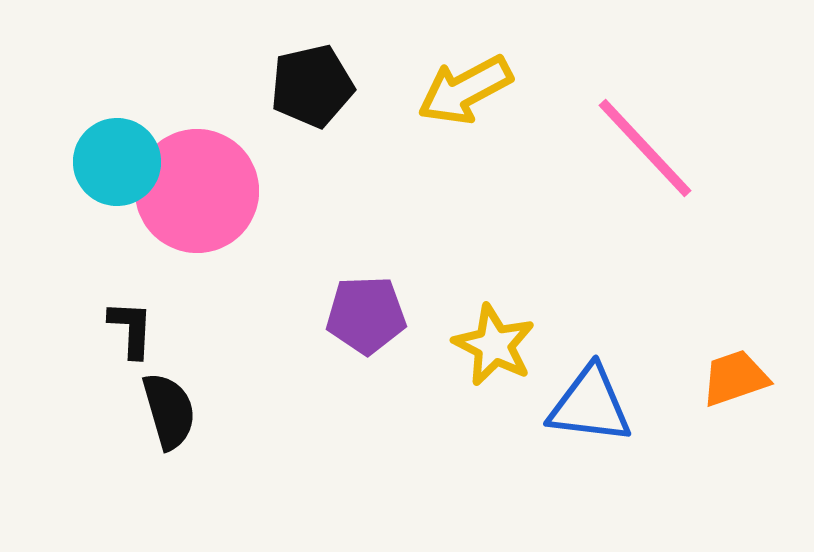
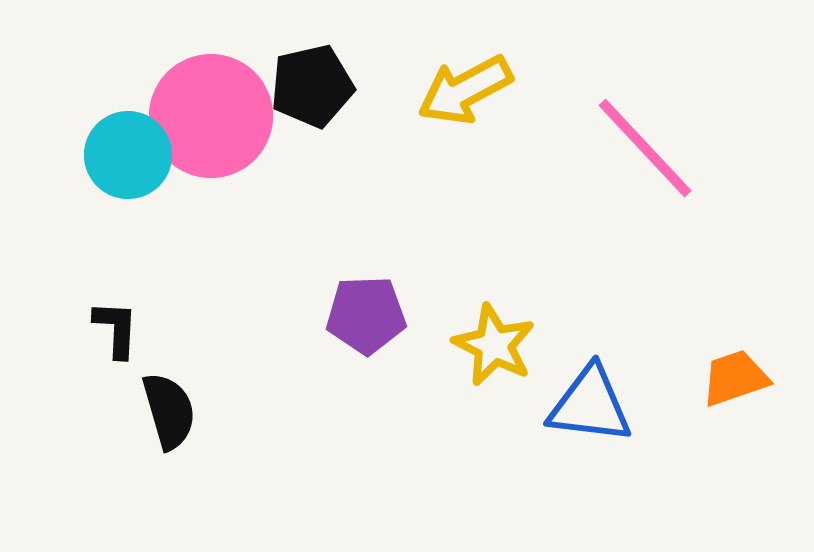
cyan circle: moved 11 px right, 7 px up
pink circle: moved 14 px right, 75 px up
black L-shape: moved 15 px left
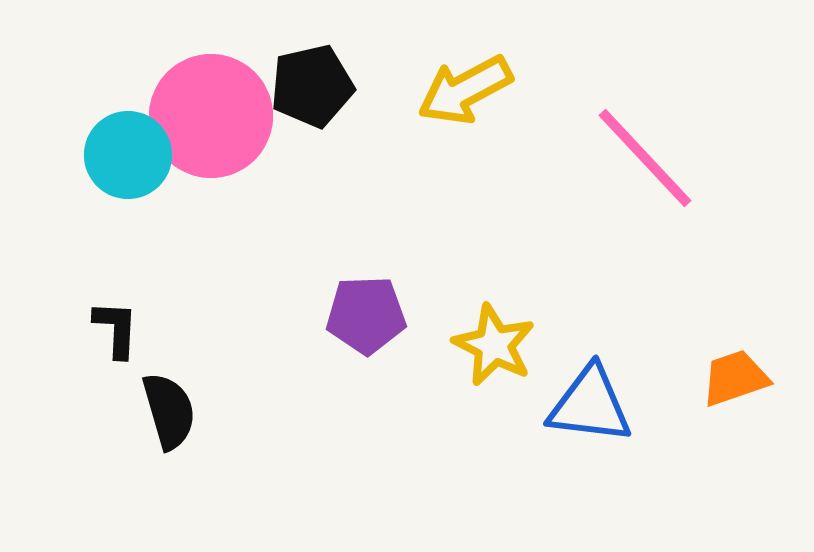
pink line: moved 10 px down
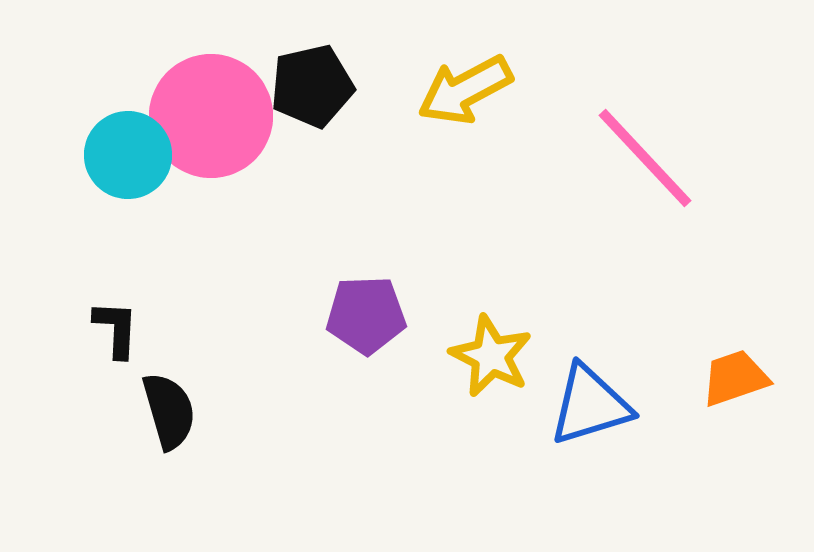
yellow star: moved 3 px left, 11 px down
blue triangle: rotated 24 degrees counterclockwise
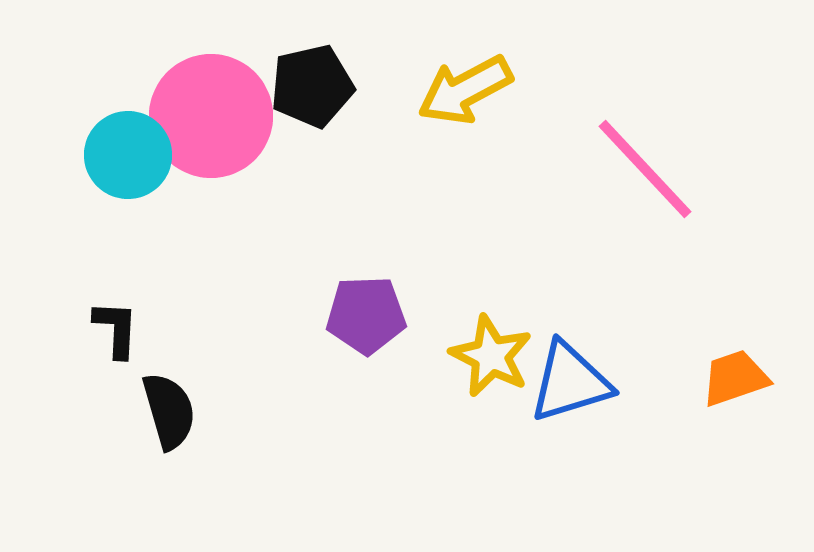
pink line: moved 11 px down
blue triangle: moved 20 px left, 23 px up
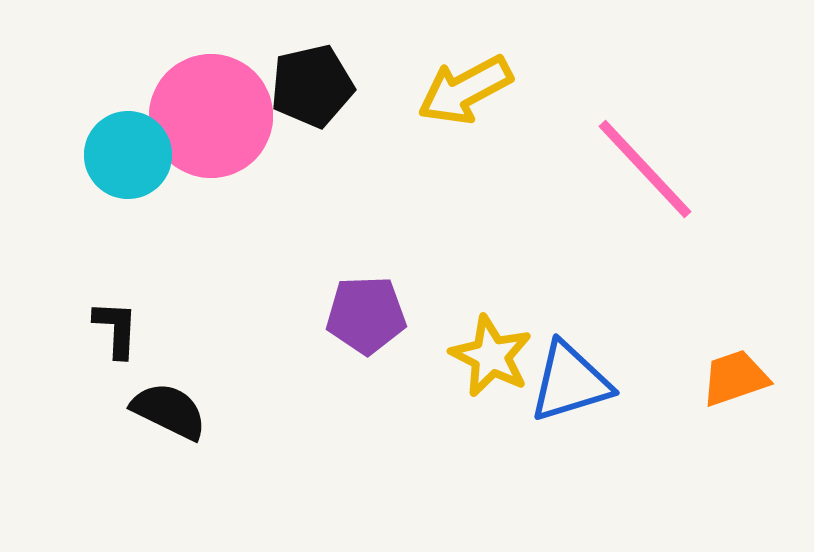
black semicircle: rotated 48 degrees counterclockwise
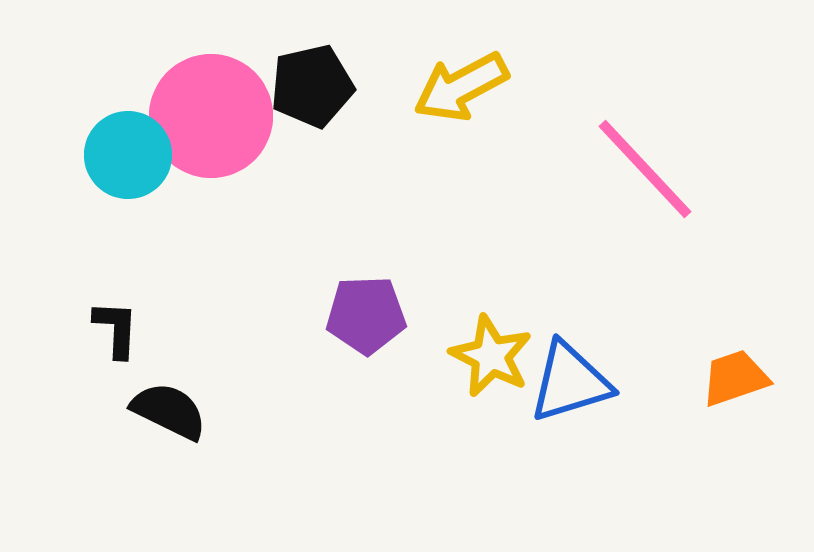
yellow arrow: moved 4 px left, 3 px up
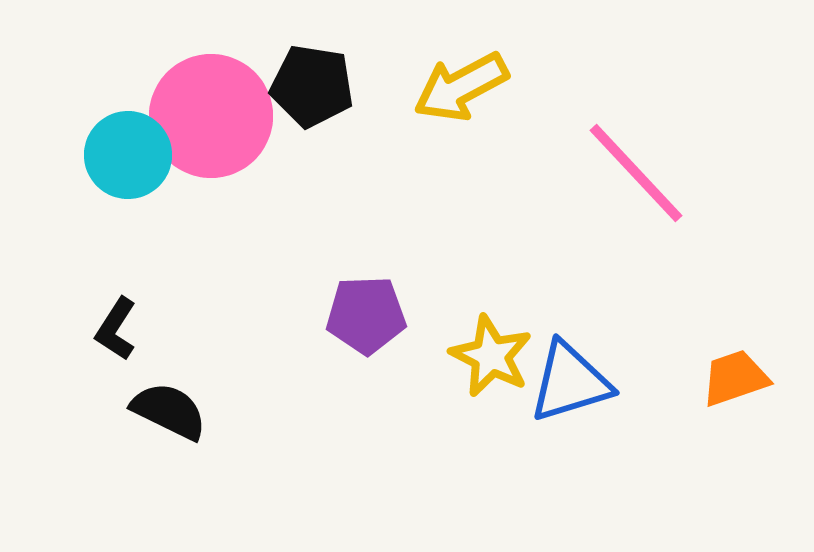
black pentagon: rotated 22 degrees clockwise
pink line: moved 9 px left, 4 px down
black L-shape: rotated 150 degrees counterclockwise
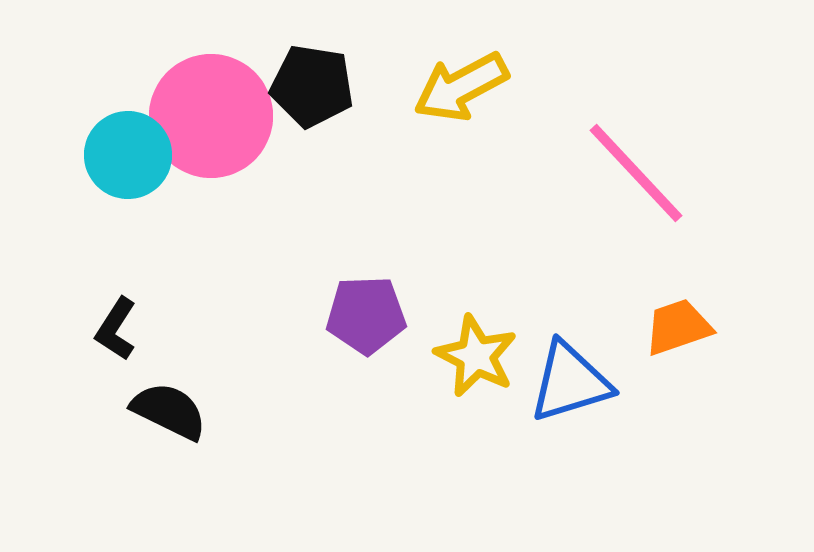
yellow star: moved 15 px left
orange trapezoid: moved 57 px left, 51 px up
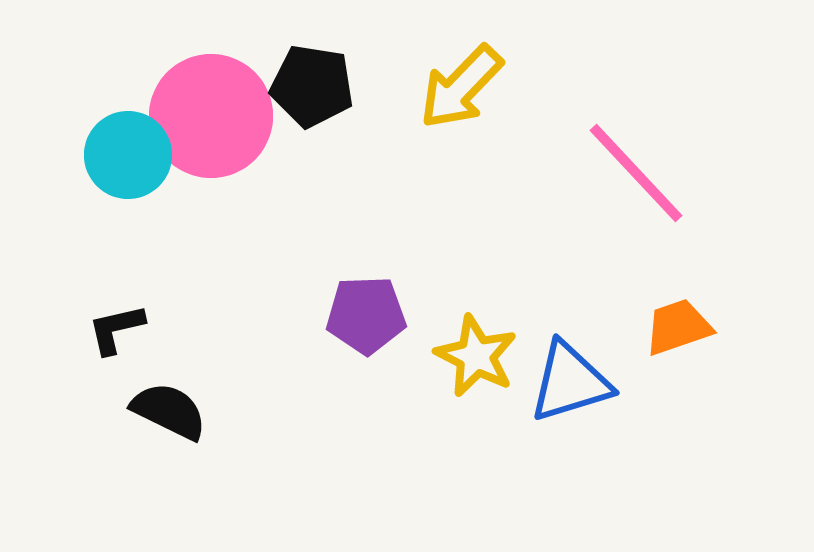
yellow arrow: rotated 18 degrees counterclockwise
black L-shape: rotated 44 degrees clockwise
